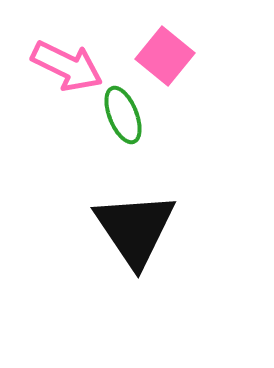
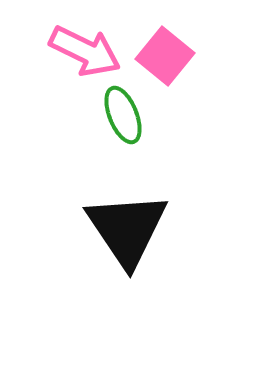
pink arrow: moved 18 px right, 15 px up
black triangle: moved 8 px left
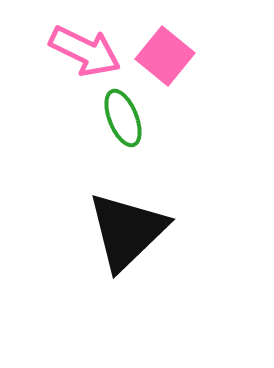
green ellipse: moved 3 px down
black triangle: moved 2 px down; rotated 20 degrees clockwise
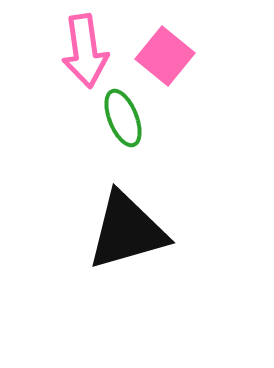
pink arrow: rotated 56 degrees clockwise
black triangle: rotated 28 degrees clockwise
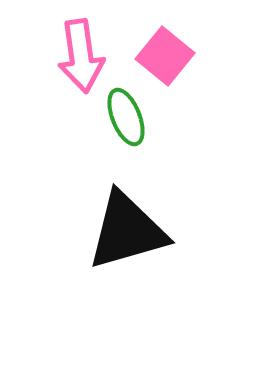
pink arrow: moved 4 px left, 5 px down
green ellipse: moved 3 px right, 1 px up
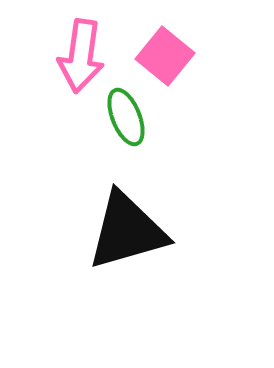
pink arrow: rotated 16 degrees clockwise
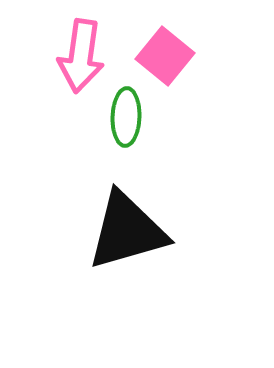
green ellipse: rotated 24 degrees clockwise
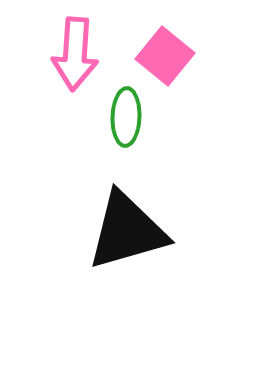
pink arrow: moved 6 px left, 2 px up; rotated 4 degrees counterclockwise
